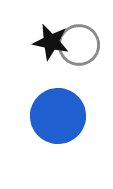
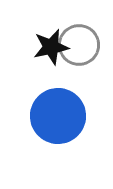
black star: moved 5 px down; rotated 24 degrees counterclockwise
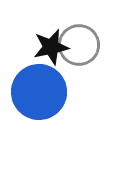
blue circle: moved 19 px left, 24 px up
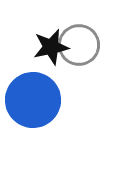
blue circle: moved 6 px left, 8 px down
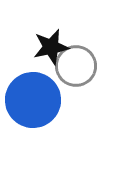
gray circle: moved 3 px left, 21 px down
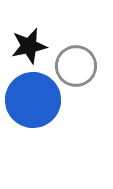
black star: moved 22 px left, 1 px up
